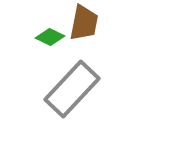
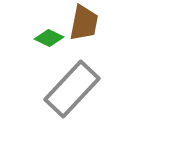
green diamond: moved 1 px left, 1 px down
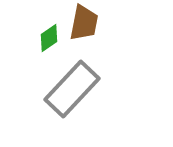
green diamond: rotated 60 degrees counterclockwise
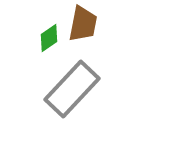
brown trapezoid: moved 1 px left, 1 px down
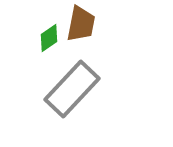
brown trapezoid: moved 2 px left
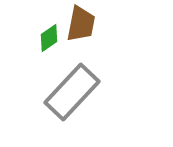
gray rectangle: moved 3 px down
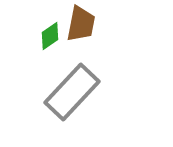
green diamond: moved 1 px right, 2 px up
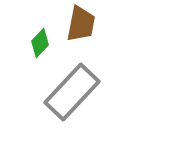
green diamond: moved 10 px left, 7 px down; rotated 12 degrees counterclockwise
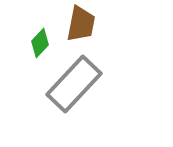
gray rectangle: moved 2 px right, 8 px up
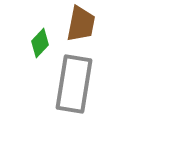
gray rectangle: rotated 34 degrees counterclockwise
